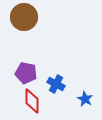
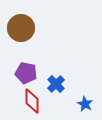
brown circle: moved 3 px left, 11 px down
blue cross: rotated 18 degrees clockwise
blue star: moved 5 px down
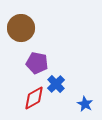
purple pentagon: moved 11 px right, 10 px up
red diamond: moved 2 px right, 3 px up; rotated 60 degrees clockwise
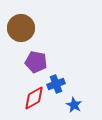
purple pentagon: moved 1 px left, 1 px up
blue cross: rotated 24 degrees clockwise
blue star: moved 11 px left, 1 px down
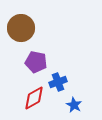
blue cross: moved 2 px right, 2 px up
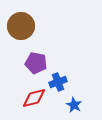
brown circle: moved 2 px up
purple pentagon: moved 1 px down
red diamond: rotated 15 degrees clockwise
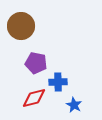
blue cross: rotated 18 degrees clockwise
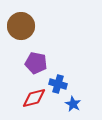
blue cross: moved 2 px down; rotated 18 degrees clockwise
blue star: moved 1 px left, 1 px up
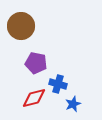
blue star: rotated 21 degrees clockwise
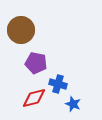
brown circle: moved 4 px down
blue star: rotated 28 degrees counterclockwise
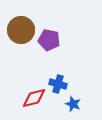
purple pentagon: moved 13 px right, 23 px up
